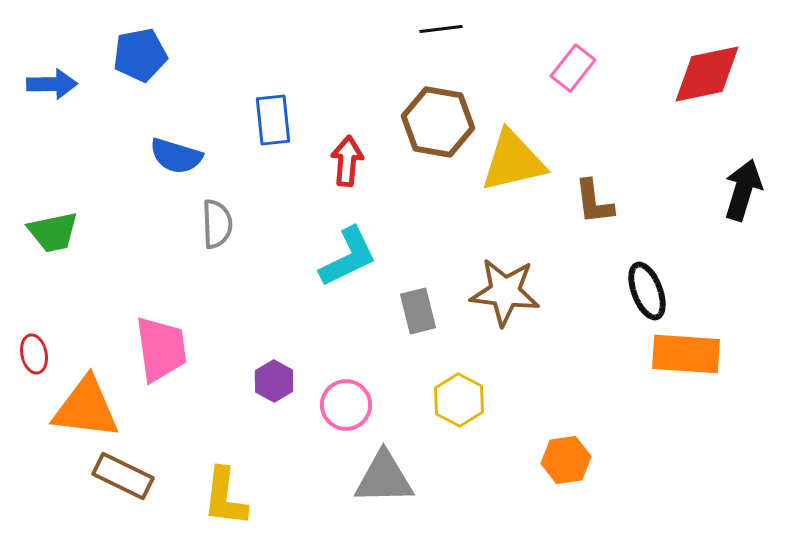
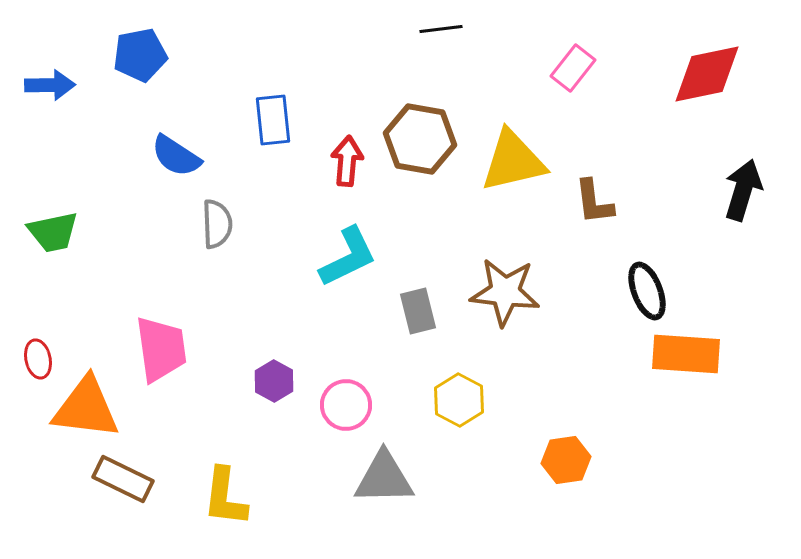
blue arrow: moved 2 px left, 1 px down
brown hexagon: moved 18 px left, 17 px down
blue semicircle: rotated 16 degrees clockwise
red ellipse: moved 4 px right, 5 px down
brown rectangle: moved 3 px down
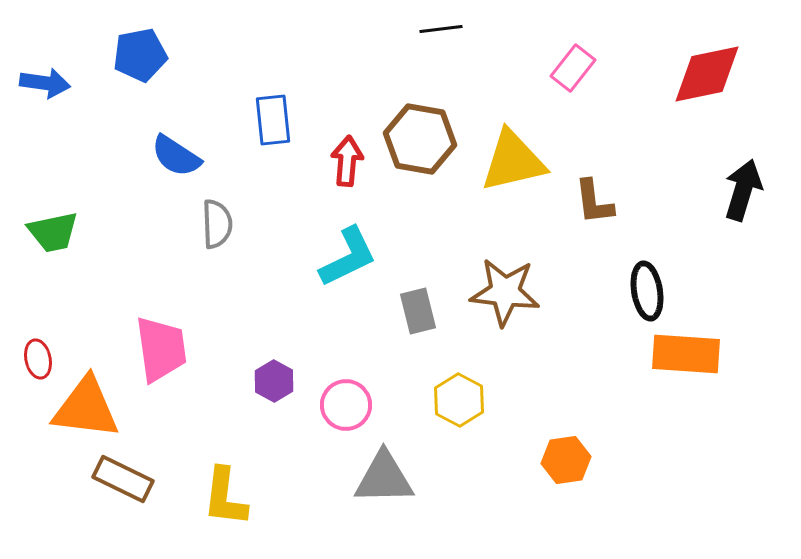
blue arrow: moved 5 px left, 2 px up; rotated 9 degrees clockwise
black ellipse: rotated 12 degrees clockwise
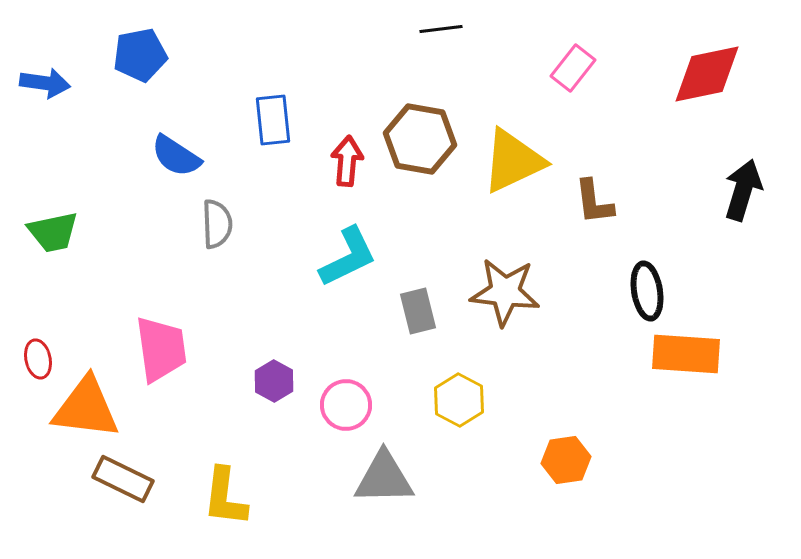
yellow triangle: rotated 12 degrees counterclockwise
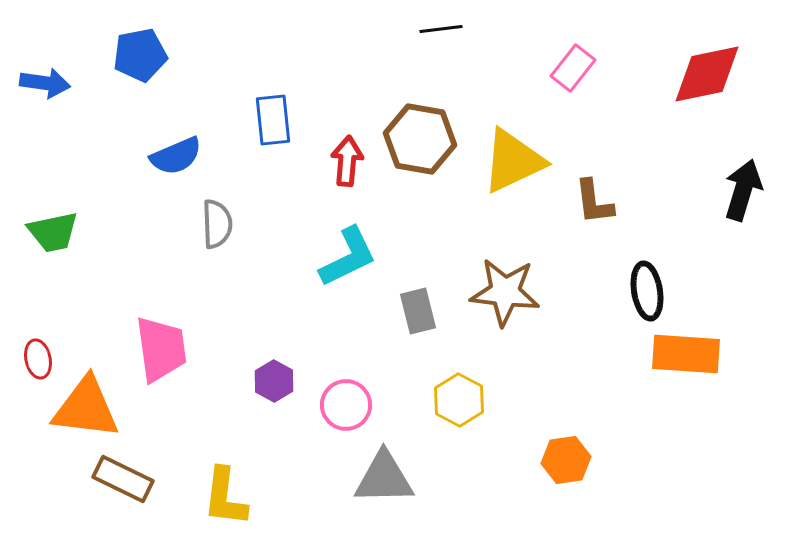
blue semicircle: rotated 56 degrees counterclockwise
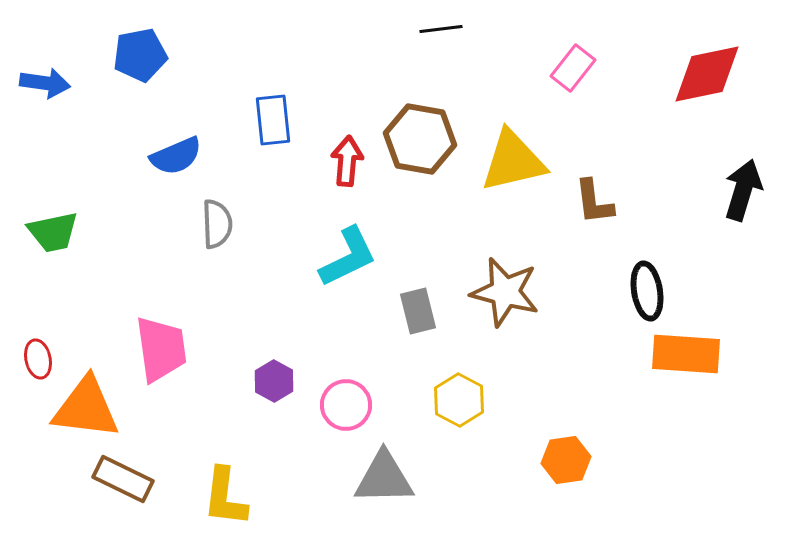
yellow triangle: rotated 12 degrees clockwise
brown star: rotated 8 degrees clockwise
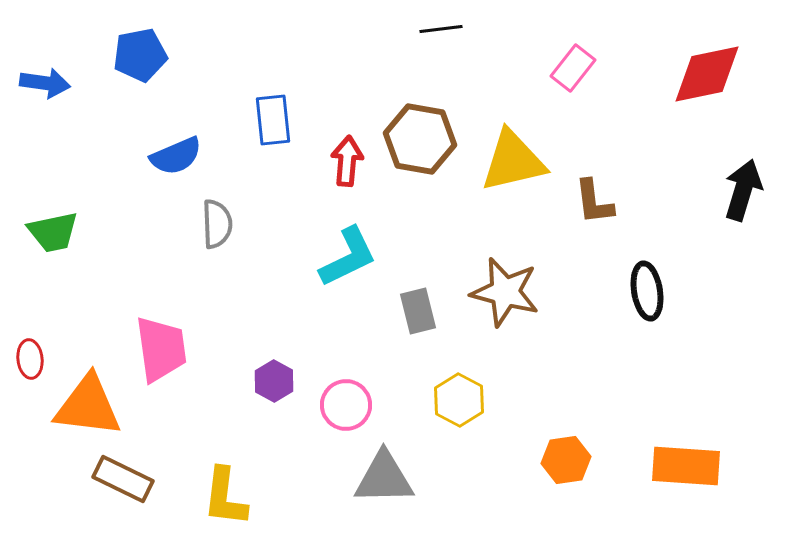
orange rectangle: moved 112 px down
red ellipse: moved 8 px left; rotated 6 degrees clockwise
orange triangle: moved 2 px right, 2 px up
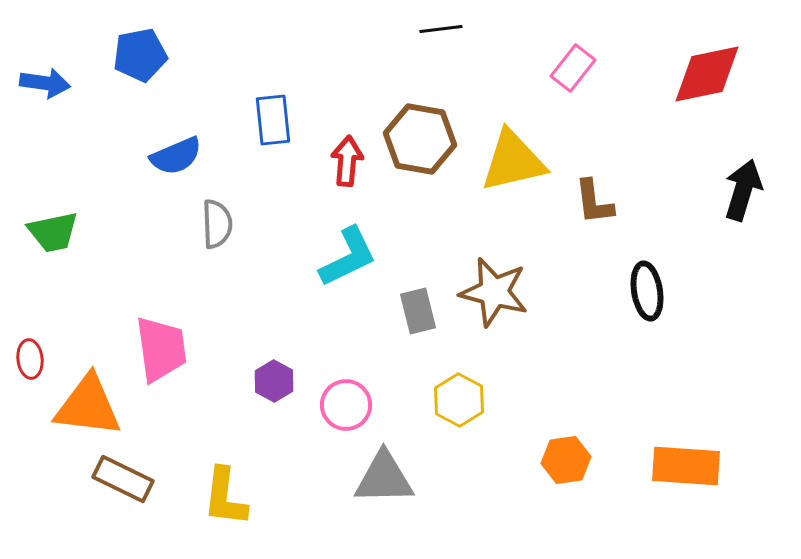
brown star: moved 11 px left
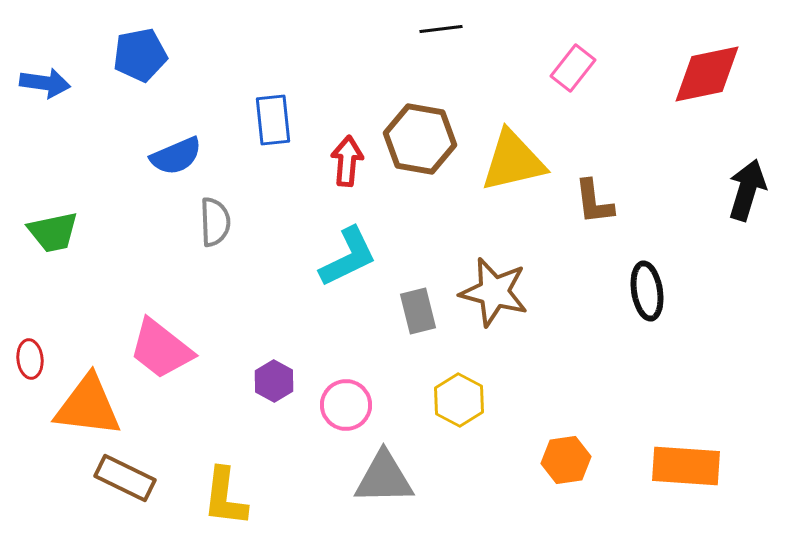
black arrow: moved 4 px right
gray semicircle: moved 2 px left, 2 px up
pink trapezoid: rotated 136 degrees clockwise
brown rectangle: moved 2 px right, 1 px up
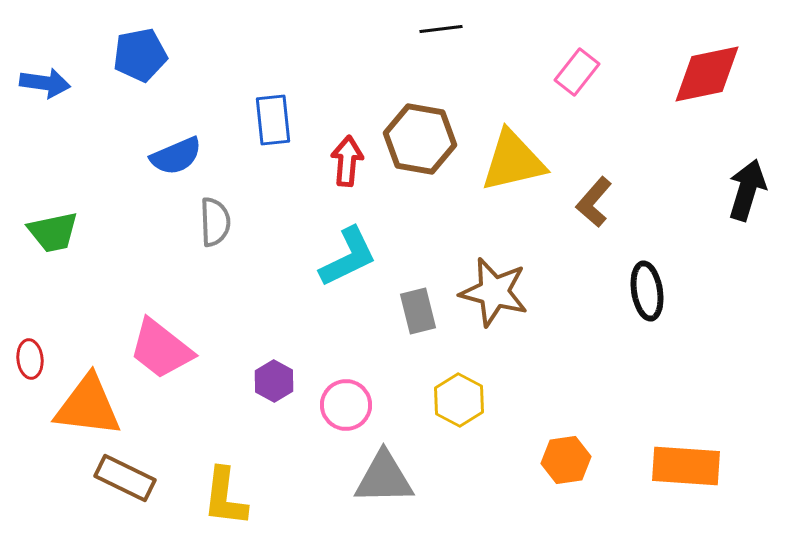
pink rectangle: moved 4 px right, 4 px down
brown L-shape: rotated 48 degrees clockwise
